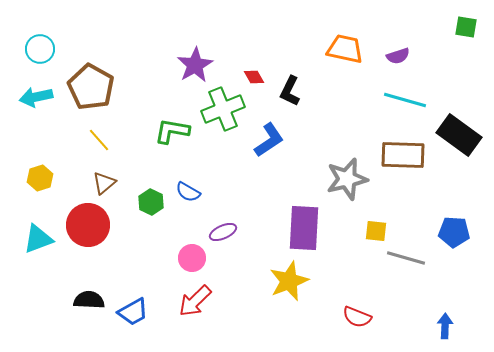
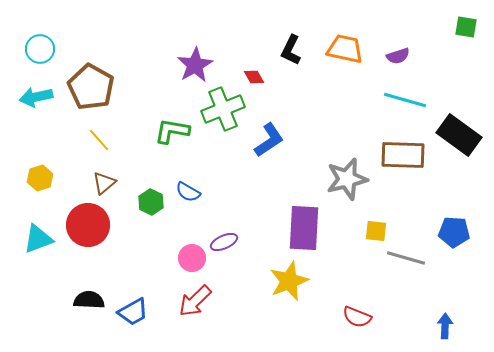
black L-shape: moved 1 px right, 41 px up
purple ellipse: moved 1 px right, 10 px down
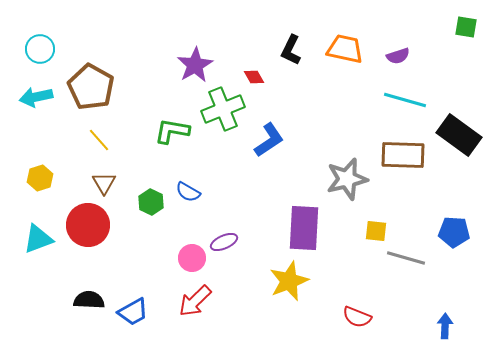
brown triangle: rotated 20 degrees counterclockwise
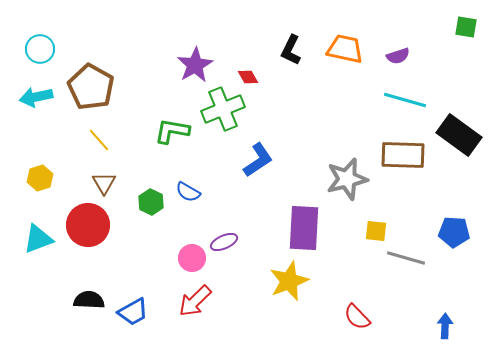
red diamond: moved 6 px left
blue L-shape: moved 11 px left, 20 px down
red semicircle: rotated 24 degrees clockwise
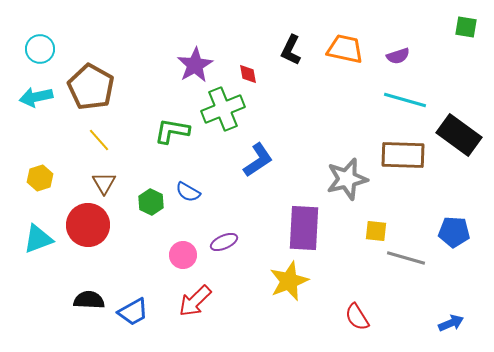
red diamond: moved 3 px up; rotated 20 degrees clockwise
pink circle: moved 9 px left, 3 px up
red semicircle: rotated 12 degrees clockwise
blue arrow: moved 6 px right, 3 px up; rotated 65 degrees clockwise
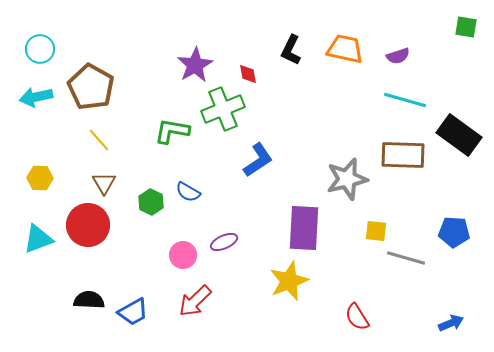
yellow hexagon: rotated 20 degrees clockwise
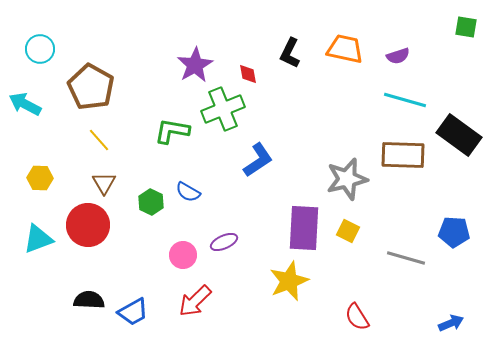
black L-shape: moved 1 px left, 3 px down
cyan arrow: moved 11 px left, 7 px down; rotated 40 degrees clockwise
yellow square: moved 28 px left; rotated 20 degrees clockwise
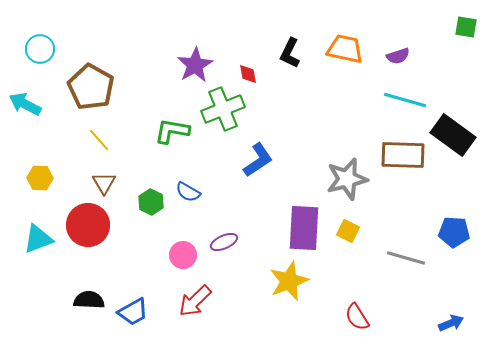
black rectangle: moved 6 px left
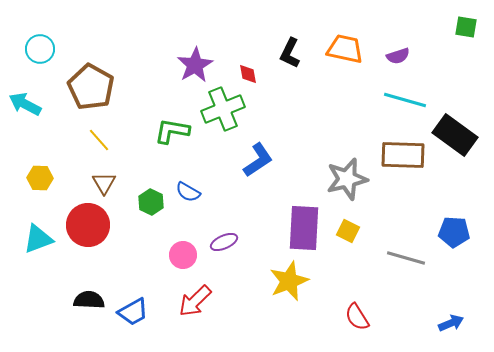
black rectangle: moved 2 px right
